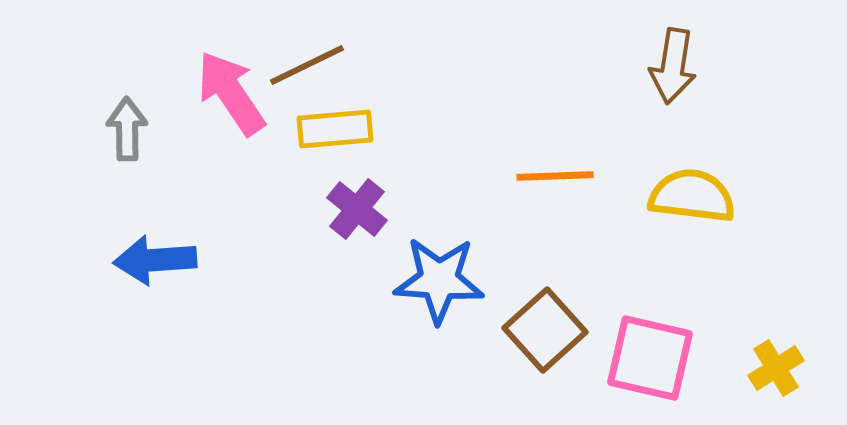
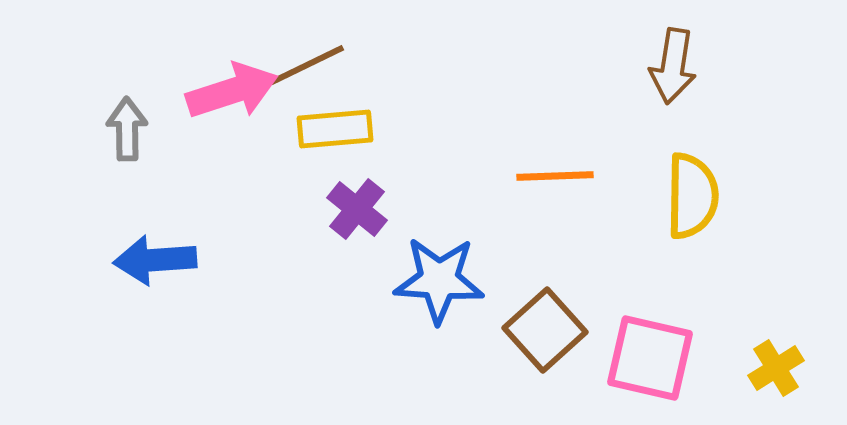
pink arrow: moved 1 px right, 2 px up; rotated 106 degrees clockwise
yellow semicircle: rotated 84 degrees clockwise
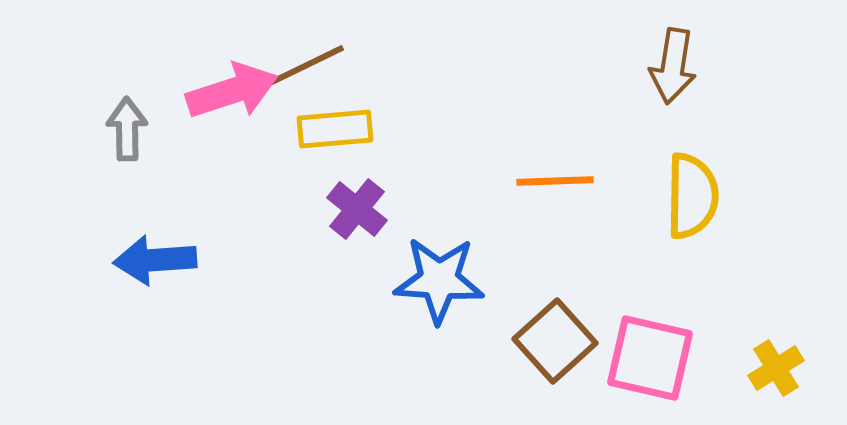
orange line: moved 5 px down
brown square: moved 10 px right, 11 px down
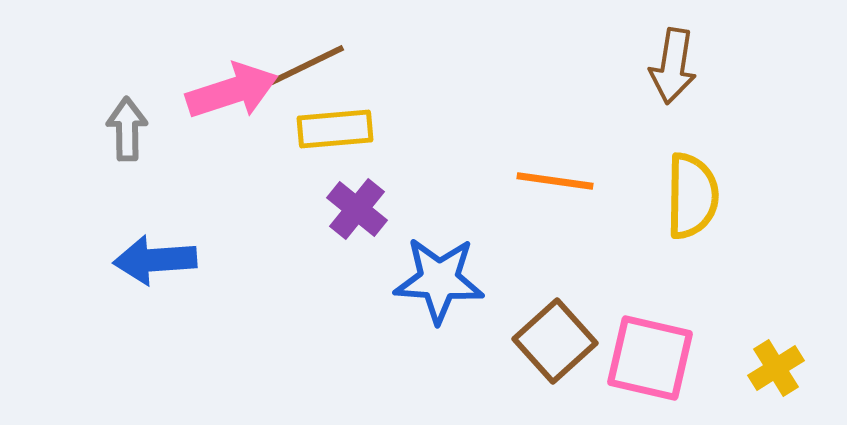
orange line: rotated 10 degrees clockwise
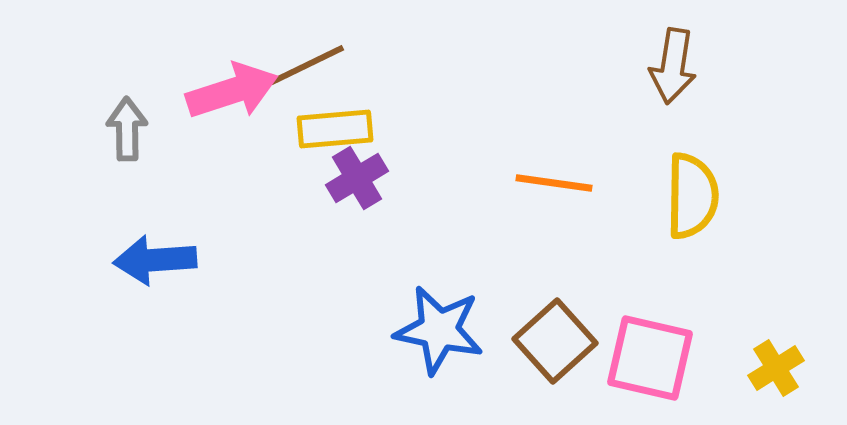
orange line: moved 1 px left, 2 px down
purple cross: moved 31 px up; rotated 20 degrees clockwise
blue star: moved 50 px down; rotated 8 degrees clockwise
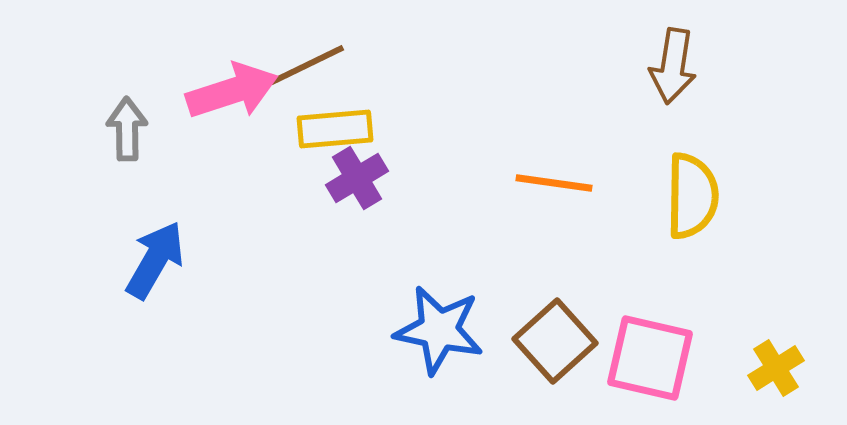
blue arrow: rotated 124 degrees clockwise
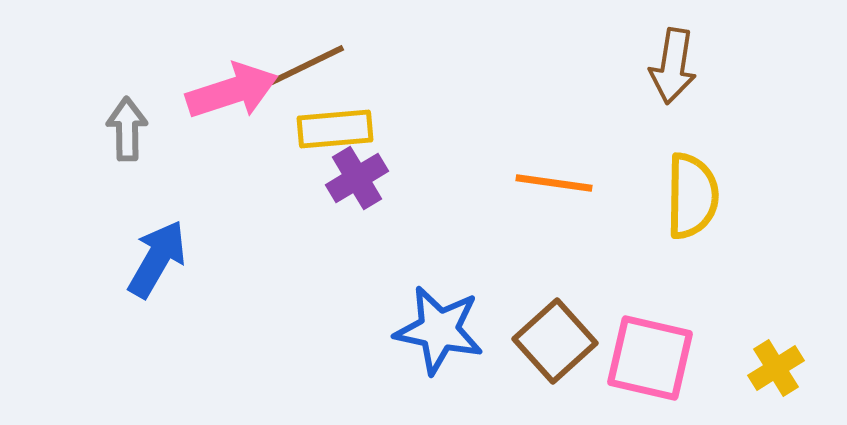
blue arrow: moved 2 px right, 1 px up
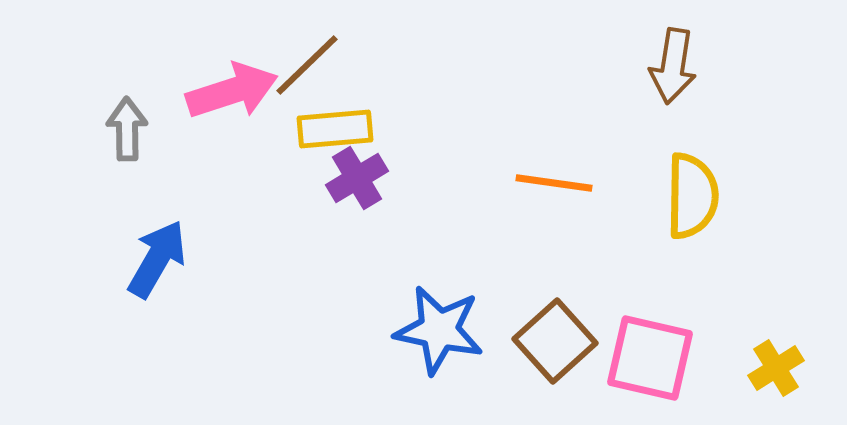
brown line: rotated 18 degrees counterclockwise
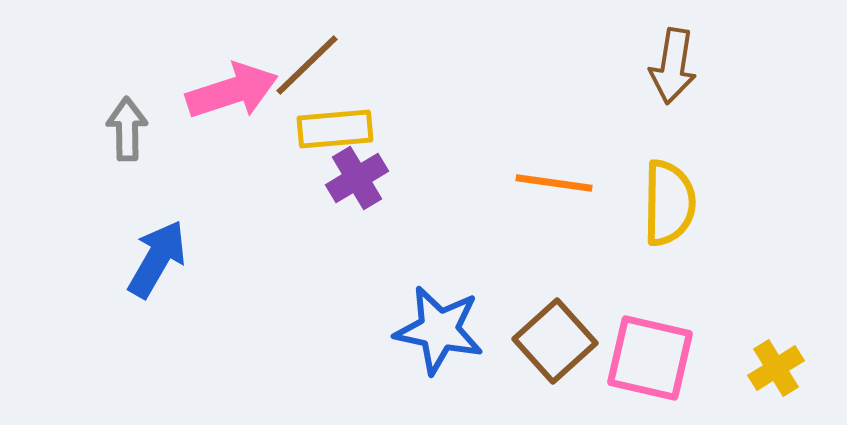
yellow semicircle: moved 23 px left, 7 px down
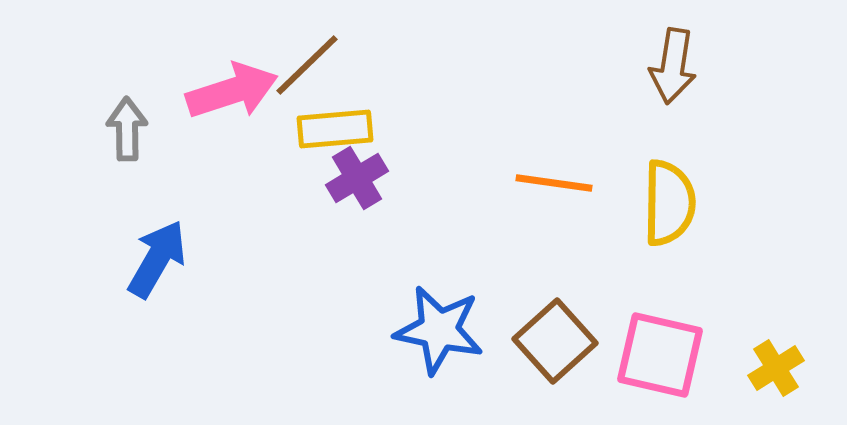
pink square: moved 10 px right, 3 px up
